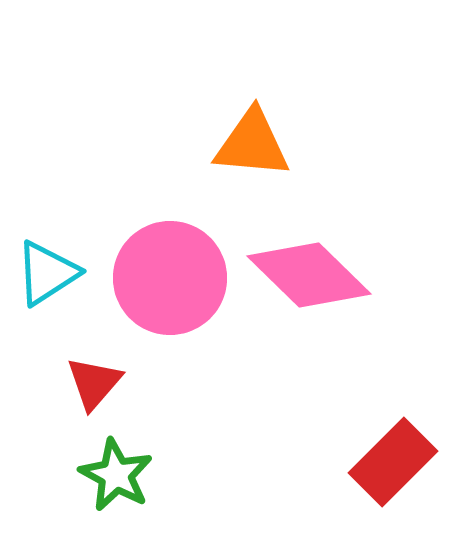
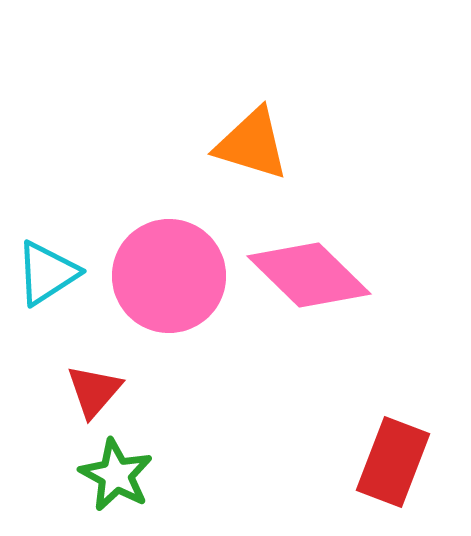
orange triangle: rotated 12 degrees clockwise
pink circle: moved 1 px left, 2 px up
red triangle: moved 8 px down
red rectangle: rotated 24 degrees counterclockwise
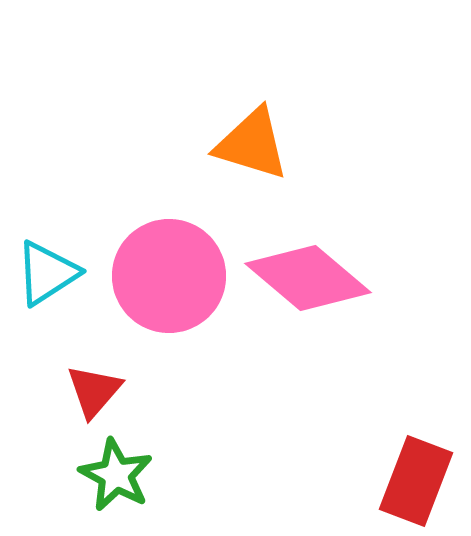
pink diamond: moved 1 px left, 3 px down; rotated 4 degrees counterclockwise
red rectangle: moved 23 px right, 19 px down
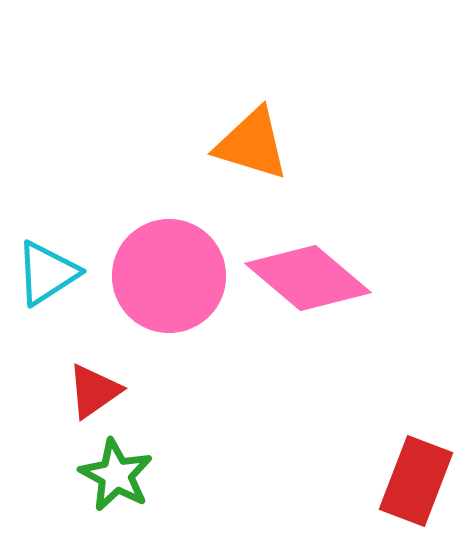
red triangle: rotated 14 degrees clockwise
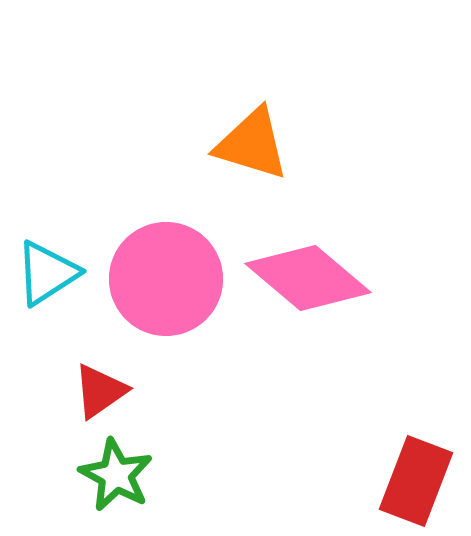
pink circle: moved 3 px left, 3 px down
red triangle: moved 6 px right
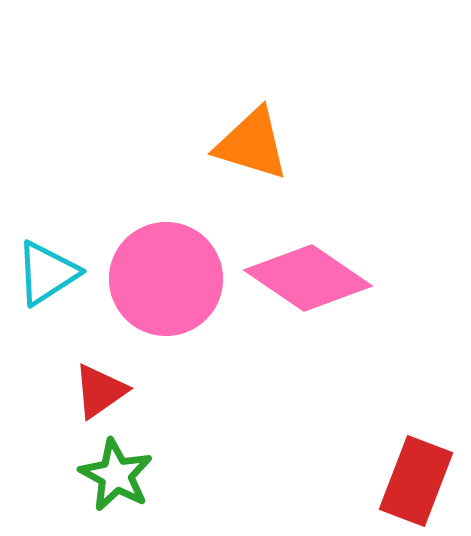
pink diamond: rotated 6 degrees counterclockwise
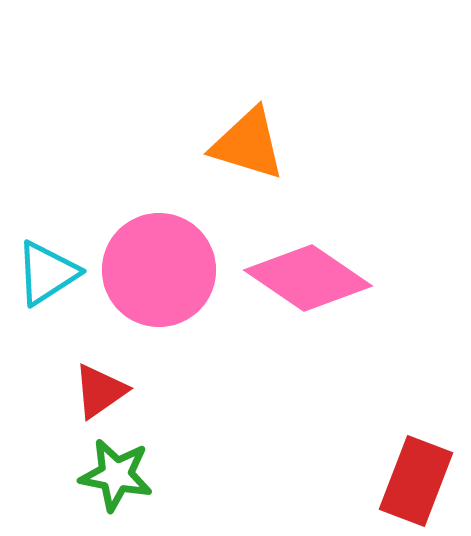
orange triangle: moved 4 px left
pink circle: moved 7 px left, 9 px up
green star: rotated 18 degrees counterclockwise
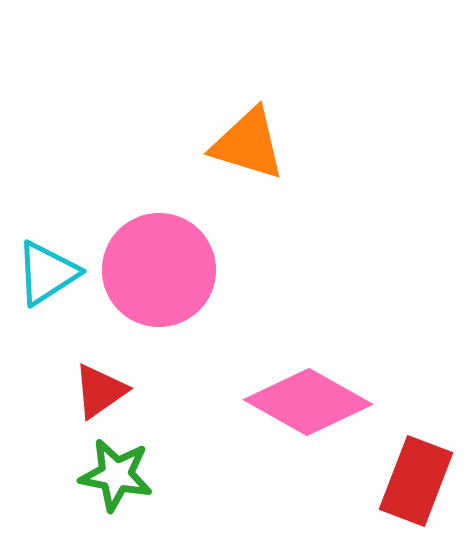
pink diamond: moved 124 px down; rotated 5 degrees counterclockwise
